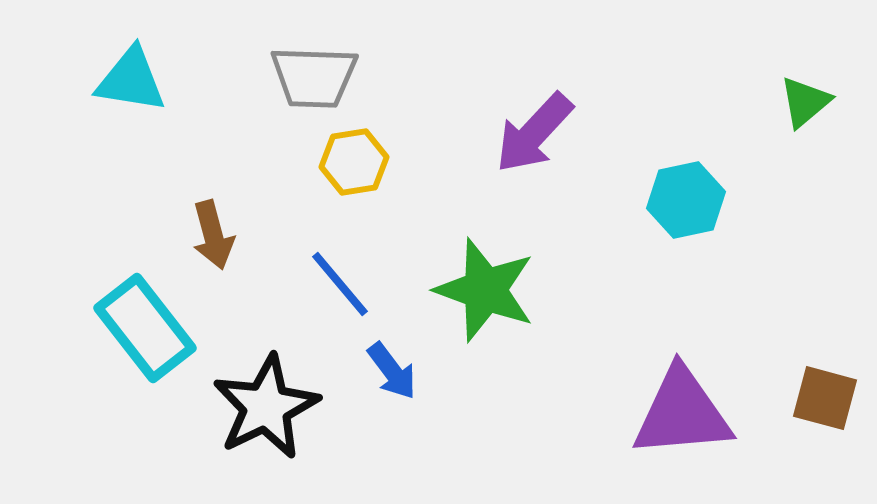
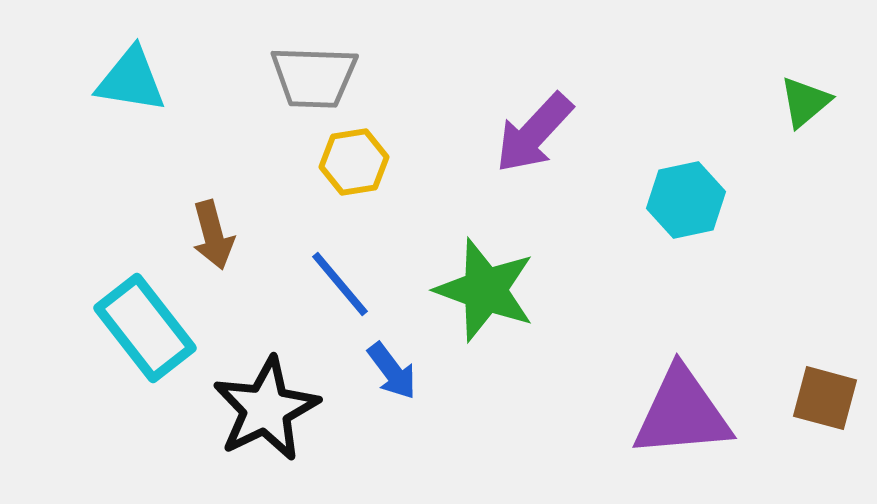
black star: moved 2 px down
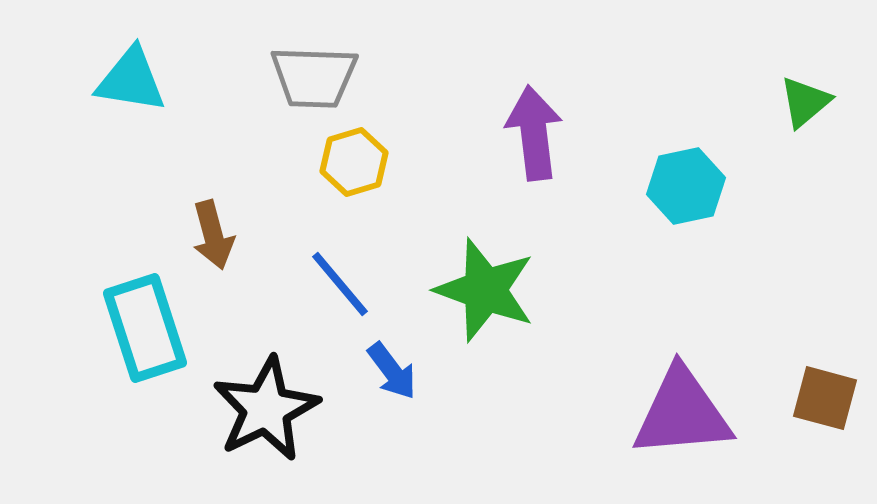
purple arrow: rotated 130 degrees clockwise
yellow hexagon: rotated 8 degrees counterclockwise
cyan hexagon: moved 14 px up
cyan rectangle: rotated 20 degrees clockwise
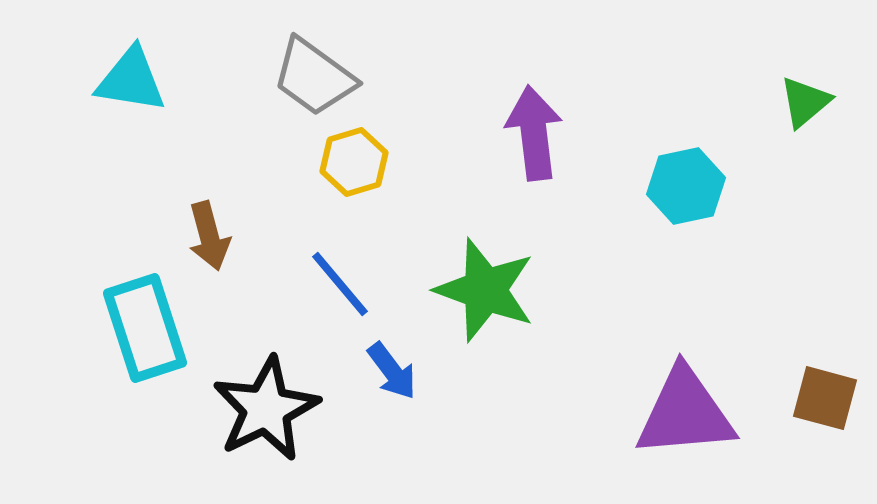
gray trapezoid: rotated 34 degrees clockwise
brown arrow: moved 4 px left, 1 px down
purple triangle: moved 3 px right
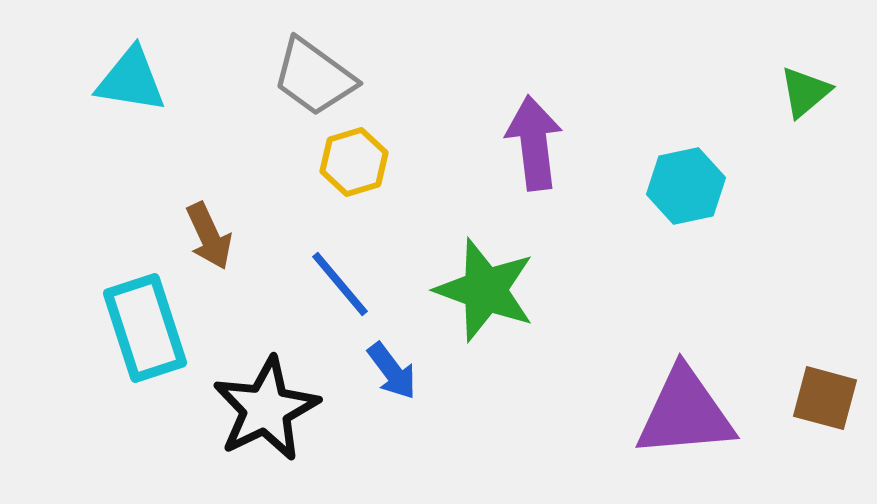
green triangle: moved 10 px up
purple arrow: moved 10 px down
brown arrow: rotated 10 degrees counterclockwise
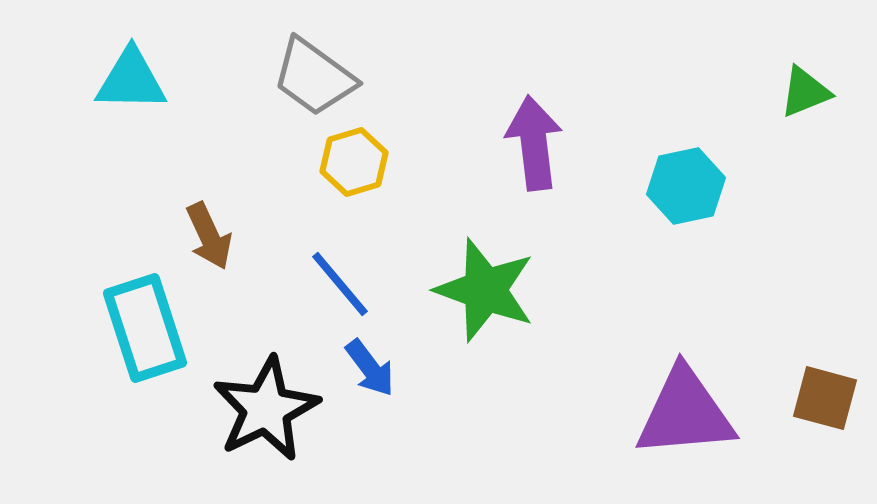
cyan triangle: rotated 8 degrees counterclockwise
green triangle: rotated 18 degrees clockwise
blue arrow: moved 22 px left, 3 px up
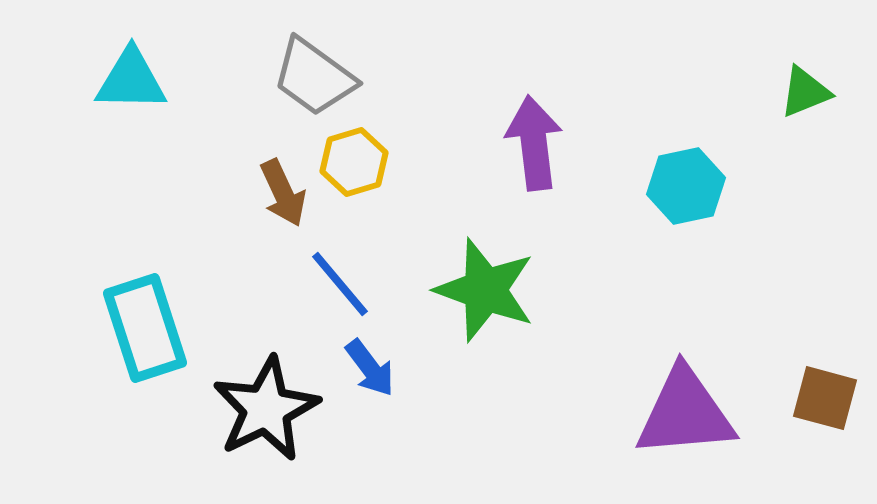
brown arrow: moved 74 px right, 43 px up
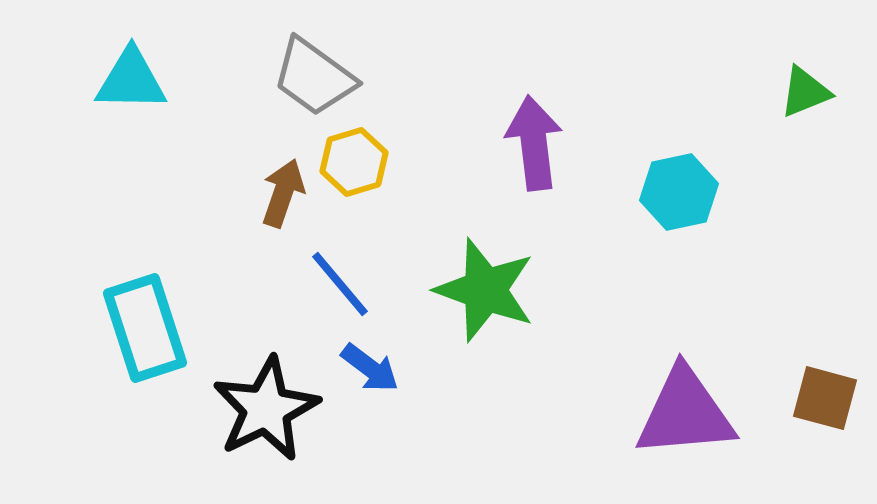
cyan hexagon: moved 7 px left, 6 px down
brown arrow: rotated 136 degrees counterclockwise
blue arrow: rotated 16 degrees counterclockwise
